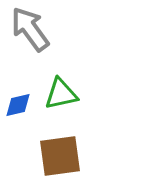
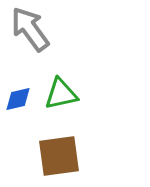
blue diamond: moved 6 px up
brown square: moved 1 px left
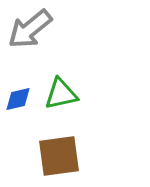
gray arrow: rotated 93 degrees counterclockwise
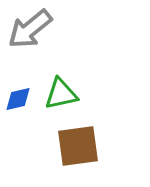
brown square: moved 19 px right, 10 px up
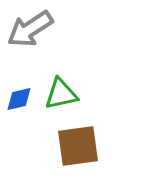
gray arrow: rotated 6 degrees clockwise
blue diamond: moved 1 px right
